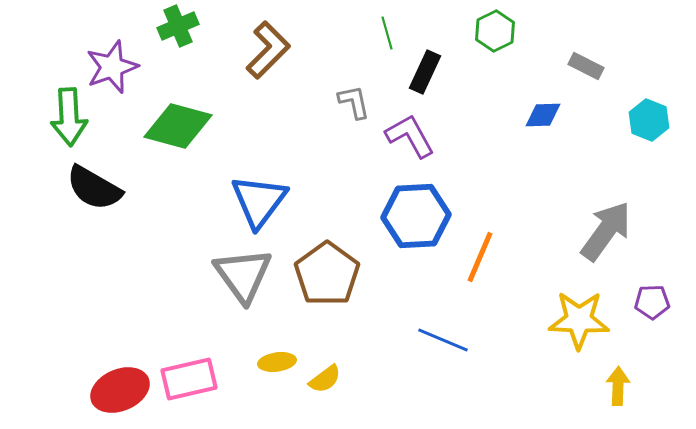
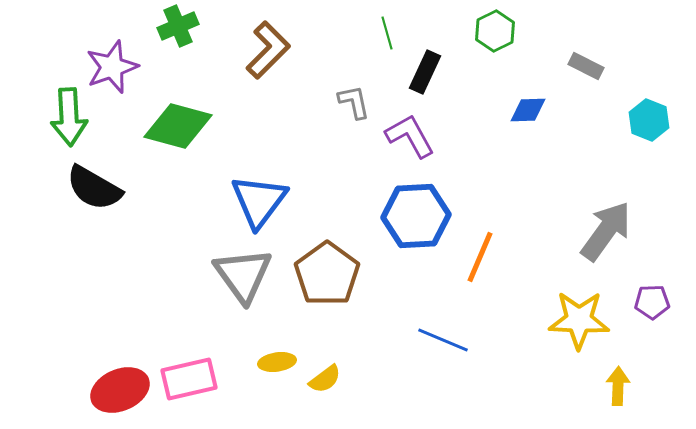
blue diamond: moved 15 px left, 5 px up
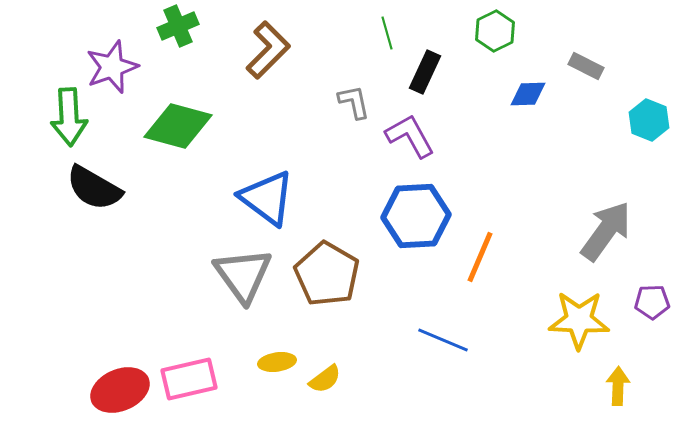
blue diamond: moved 16 px up
blue triangle: moved 8 px right, 3 px up; rotated 30 degrees counterclockwise
brown pentagon: rotated 6 degrees counterclockwise
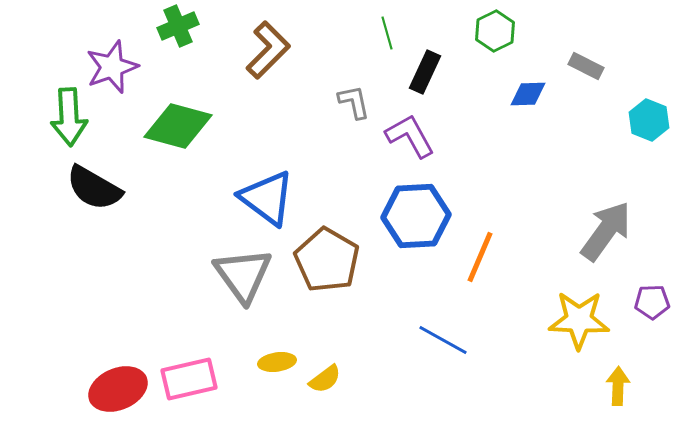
brown pentagon: moved 14 px up
blue line: rotated 6 degrees clockwise
red ellipse: moved 2 px left, 1 px up
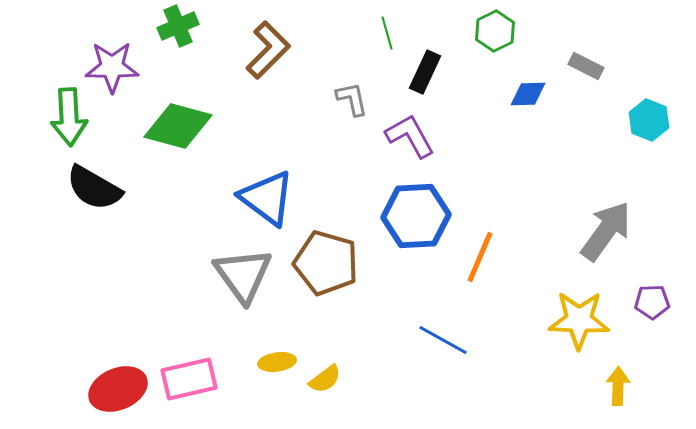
purple star: rotated 20 degrees clockwise
gray L-shape: moved 2 px left, 3 px up
brown pentagon: moved 1 px left, 3 px down; rotated 14 degrees counterclockwise
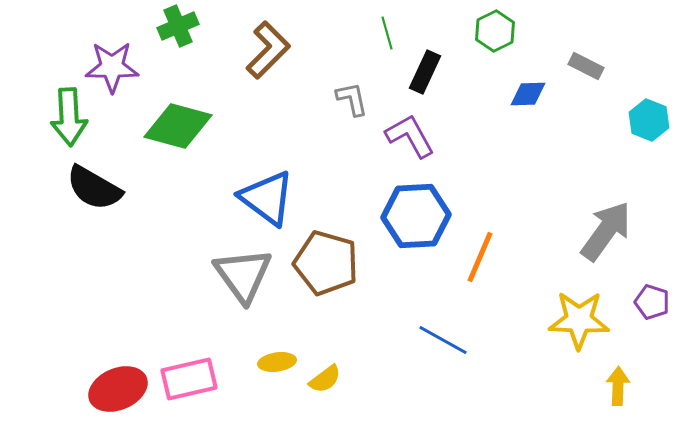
purple pentagon: rotated 20 degrees clockwise
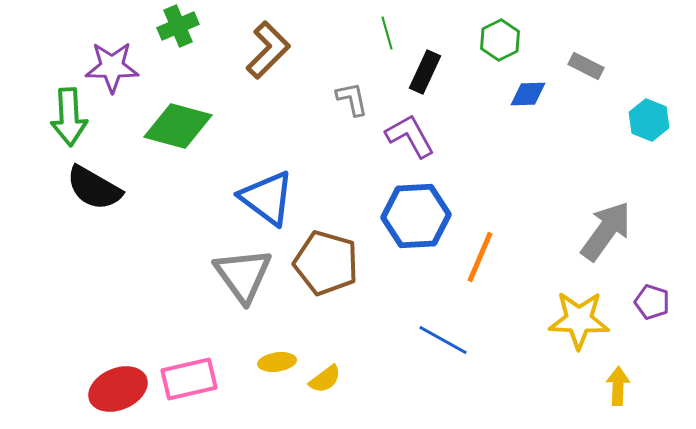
green hexagon: moved 5 px right, 9 px down
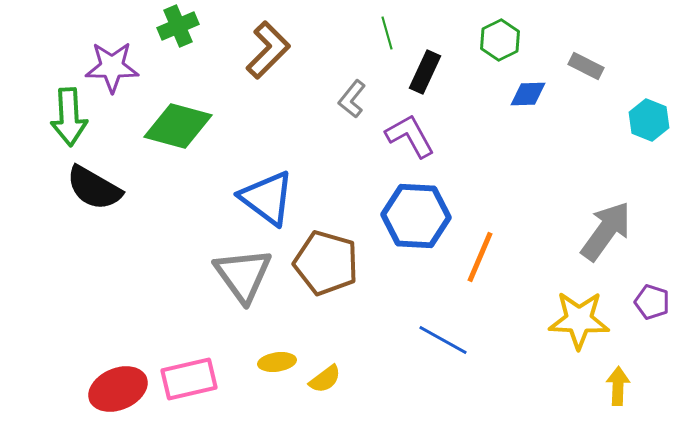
gray L-shape: rotated 129 degrees counterclockwise
blue hexagon: rotated 6 degrees clockwise
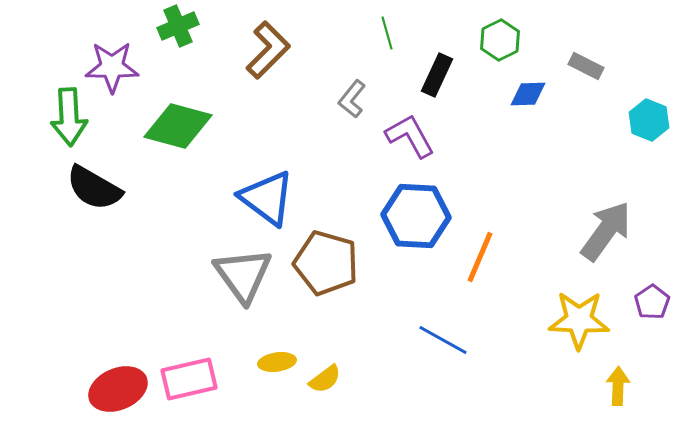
black rectangle: moved 12 px right, 3 px down
purple pentagon: rotated 20 degrees clockwise
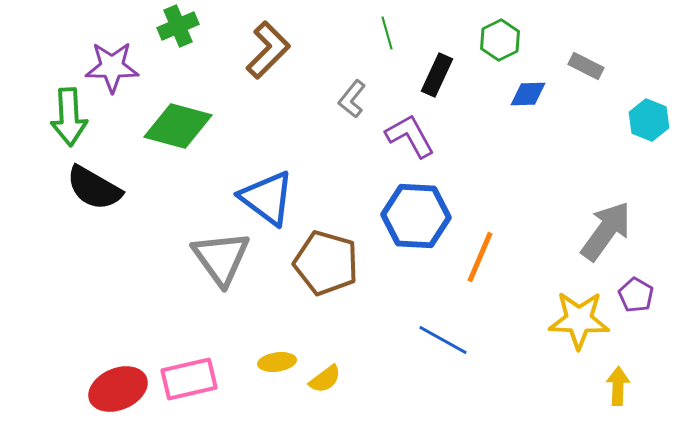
gray triangle: moved 22 px left, 17 px up
purple pentagon: moved 16 px left, 7 px up; rotated 8 degrees counterclockwise
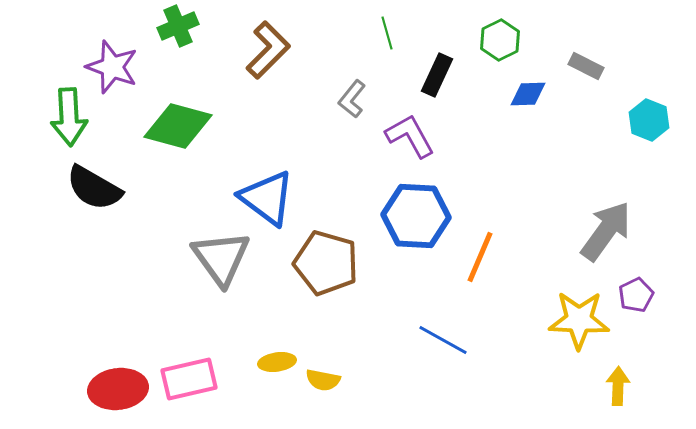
purple star: rotated 20 degrees clockwise
purple pentagon: rotated 16 degrees clockwise
yellow semicircle: moved 2 px left, 1 px down; rotated 48 degrees clockwise
red ellipse: rotated 16 degrees clockwise
